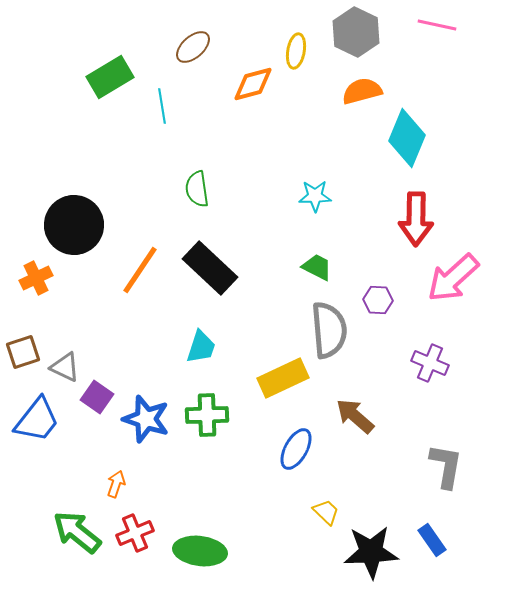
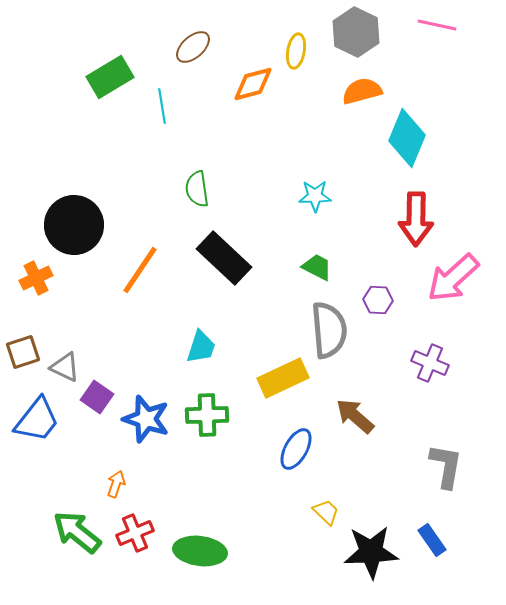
black rectangle: moved 14 px right, 10 px up
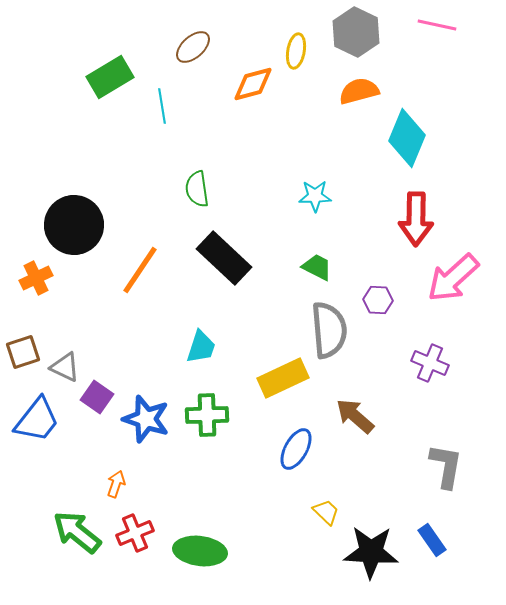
orange semicircle: moved 3 px left
black star: rotated 6 degrees clockwise
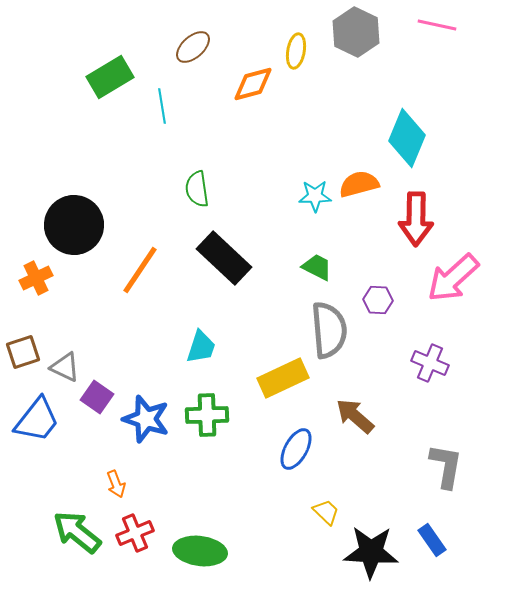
orange semicircle: moved 93 px down
orange arrow: rotated 140 degrees clockwise
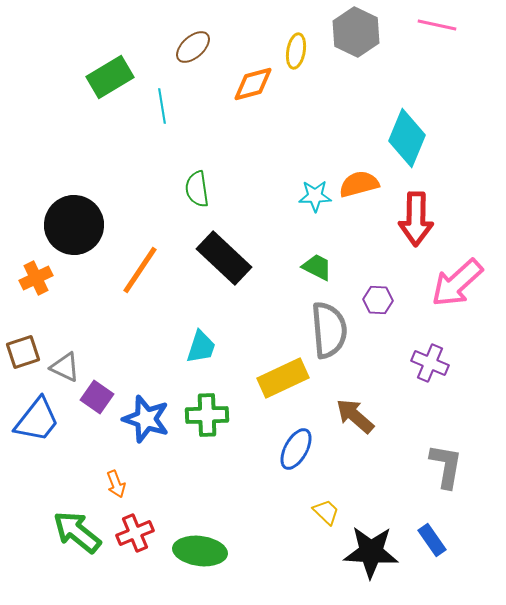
pink arrow: moved 4 px right, 5 px down
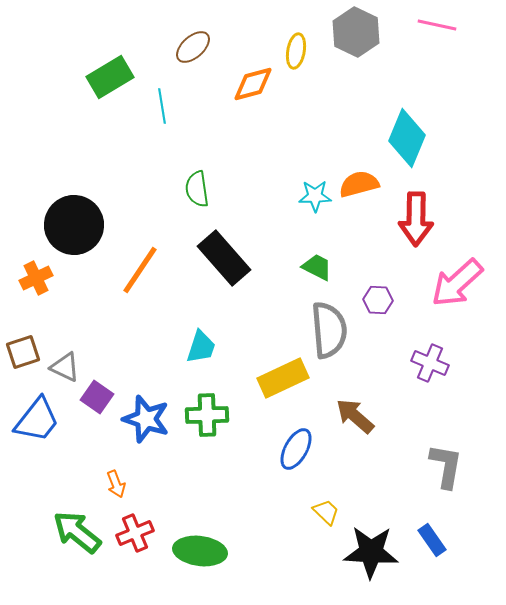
black rectangle: rotated 6 degrees clockwise
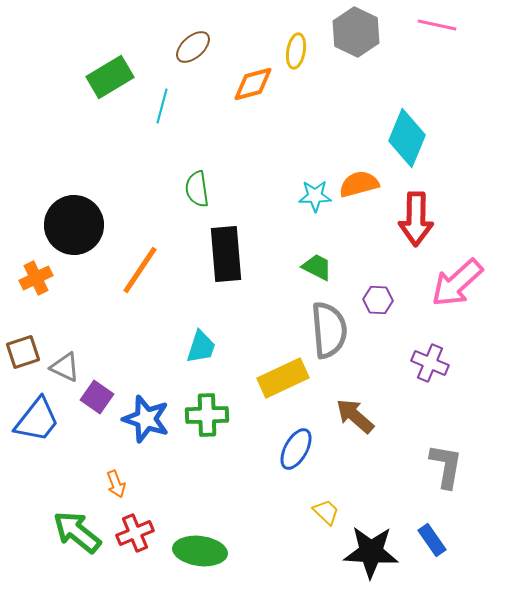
cyan line: rotated 24 degrees clockwise
black rectangle: moved 2 px right, 4 px up; rotated 36 degrees clockwise
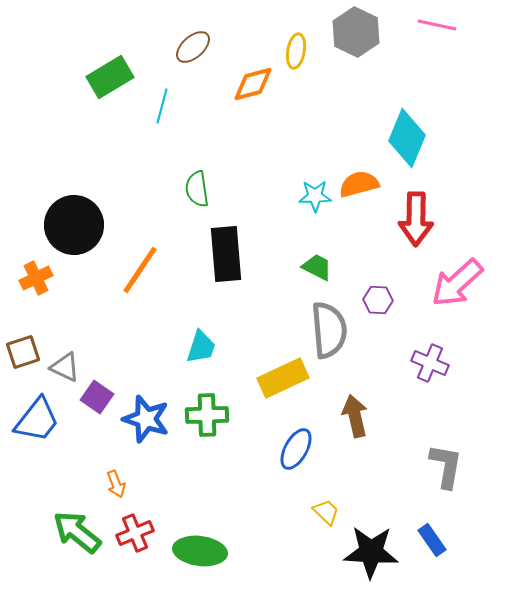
brown arrow: rotated 36 degrees clockwise
